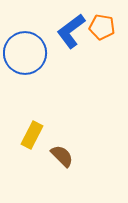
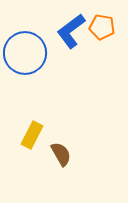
brown semicircle: moved 1 px left, 2 px up; rotated 15 degrees clockwise
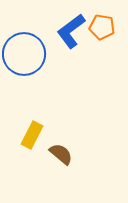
blue circle: moved 1 px left, 1 px down
brown semicircle: rotated 20 degrees counterclockwise
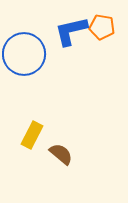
blue L-shape: rotated 24 degrees clockwise
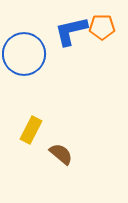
orange pentagon: rotated 10 degrees counterclockwise
yellow rectangle: moved 1 px left, 5 px up
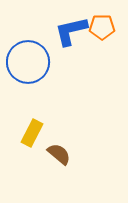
blue circle: moved 4 px right, 8 px down
yellow rectangle: moved 1 px right, 3 px down
brown semicircle: moved 2 px left
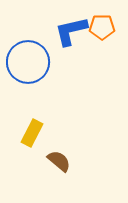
brown semicircle: moved 7 px down
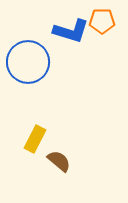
orange pentagon: moved 6 px up
blue L-shape: rotated 150 degrees counterclockwise
yellow rectangle: moved 3 px right, 6 px down
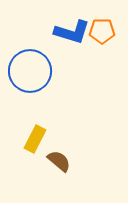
orange pentagon: moved 10 px down
blue L-shape: moved 1 px right, 1 px down
blue circle: moved 2 px right, 9 px down
